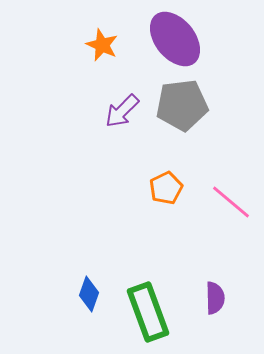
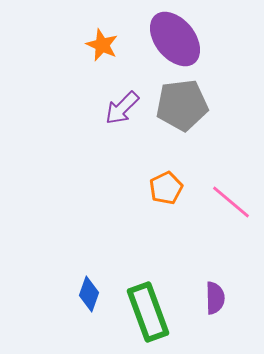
purple arrow: moved 3 px up
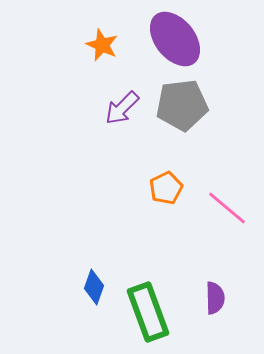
pink line: moved 4 px left, 6 px down
blue diamond: moved 5 px right, 7 px up
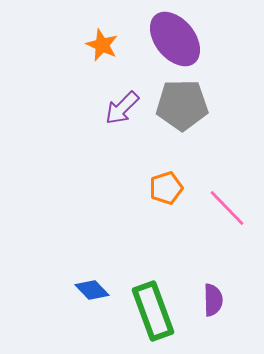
gray pentagon: rotated 6 degrees clockwise
orange pentagon: rotated 8 degrees clockwise
pink line: rotated 6 degrees clockwise
blue diamond: moved 2 px left, 3 px down; rotated 64 degrees counterclockwise
purple semicircle: moved 2 px left, 2 px down
green rectangle: moved 5 px right, 1 px up
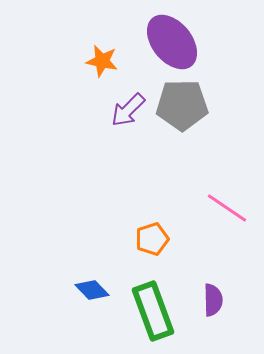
purple ellipse: moved 3 px left, 3 px down
orange star: moved 16 px down; rotated 12 degrees counterclockwise
purple arrow: moved 6 px right, 2 px down
orange pentagon: moved 14 px left, 51 px down
pink line: rotated 12 degrees counterclockwise
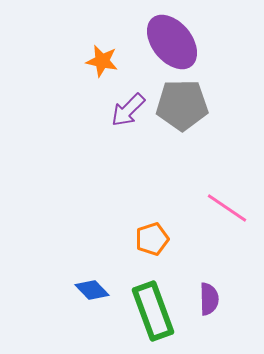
purple semicircle: moved 4 px left, 1 px up
